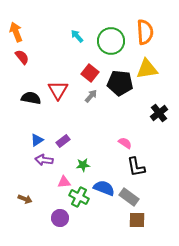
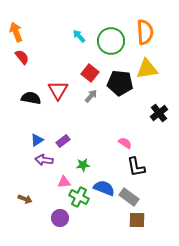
cyan arrow: moved 2 px right
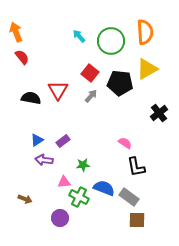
yellow triangle: rotated 20 degrees counterclockwise
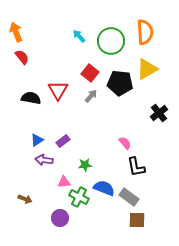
pink semicircle: rotated 16 degrees clockwise
green star: moved 2 px right
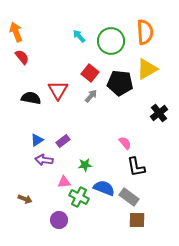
purple circle: moved 1 px left, 2 px down
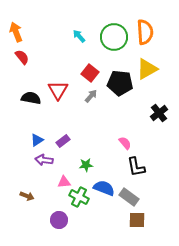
green circle: moved 3 px right, 4 px up
green star: moved 1 px right
brown arrow: moved 2 px right, 3 px up
